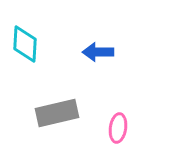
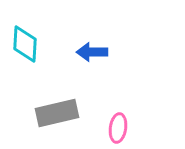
blue arrow: moved 6 px left
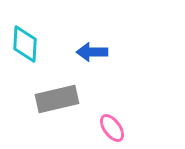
gray rectangle: moved 14 px up
pink ellipse: moved 6 px left; rotated 44 degrees counterclockwise
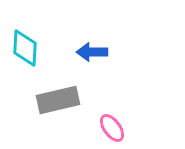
cyan diamond: moved 4 px down
gray rectangle: moved 1 px right, 1 px down
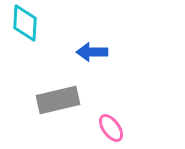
cyan diamond: moved 25 px up
pink ellipse: moved 1 px left
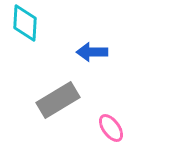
gray rectangle: rotated 18 degrees counterclockwise
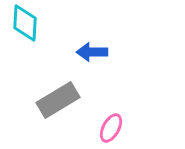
pink ellipse: rotated 64 degrees clockwise
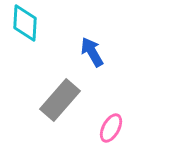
blue arrow: rotated 60 degrees clockwise
gray rectangle: moved 2 px right; rotated 18 degrees counterclockwise
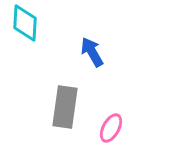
gray rectangle: moved 5 px right, 7 px down; rotated 33 degrees counterclockwise
